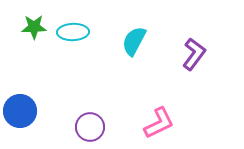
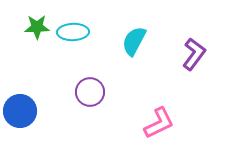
green star: moved 3 px right
purple circle: moved 35 px up
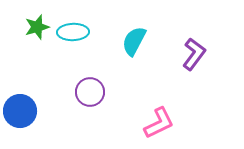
green star: rotated 15 degrees counterclockwise
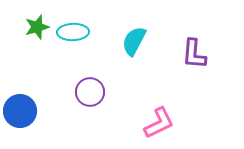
purple L-shape: rotated 148 degrees clockwise
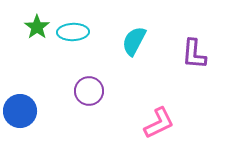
green star: rotated 20 degrees counterclockwise
purple circle: moved 1 px left, 1 px up
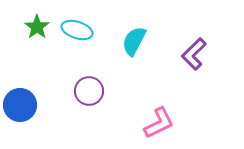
cyan ellipse: moved 4 px right, 2 px up; rotated 20 degrees clockwise
purple L-shape: rotated 40 degrees clockwise
blue circle: moved 6 px up
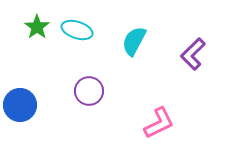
purple L-shape: moved 1 px left
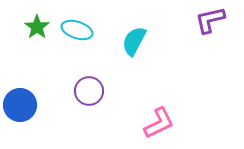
purple L-shape: moved 17 px right, 34 px up; rotated 32 degrees clockwise
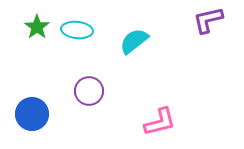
purple L-shape: moved 2 px left
cyan ellipse: rotated 12 degrees counterclockwise
cyan semicircle: rotated 24 degrees clockwise
blue circle: moved 12 px right, 9 px down
pink L-shape: moved 1 px right, 1 px up; rotated 12 degrees clockwise
